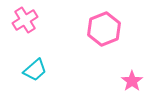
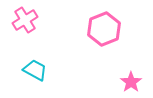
cyan trapezoid: rotated 110 degrees counterclockwise
pink star: moved 1 px left, 1 px down
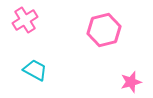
pink hexagon: moved 1 px down; rotated 8 degrees clockwise
pink star: rotated 20 degrees clockwise
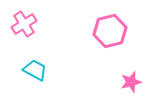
pink cross: moved 1 px left, 4 px down
pink hexagon: moved 6 px right, 1 px down
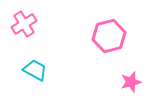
pink hexagon: moved 1 px left, 5 px down
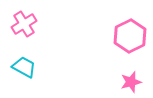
pink hexagon: moved 21 px right; rotated 12 degrees counterclockwise
cyan trapezoid: moved 11 px left, 3 px up
